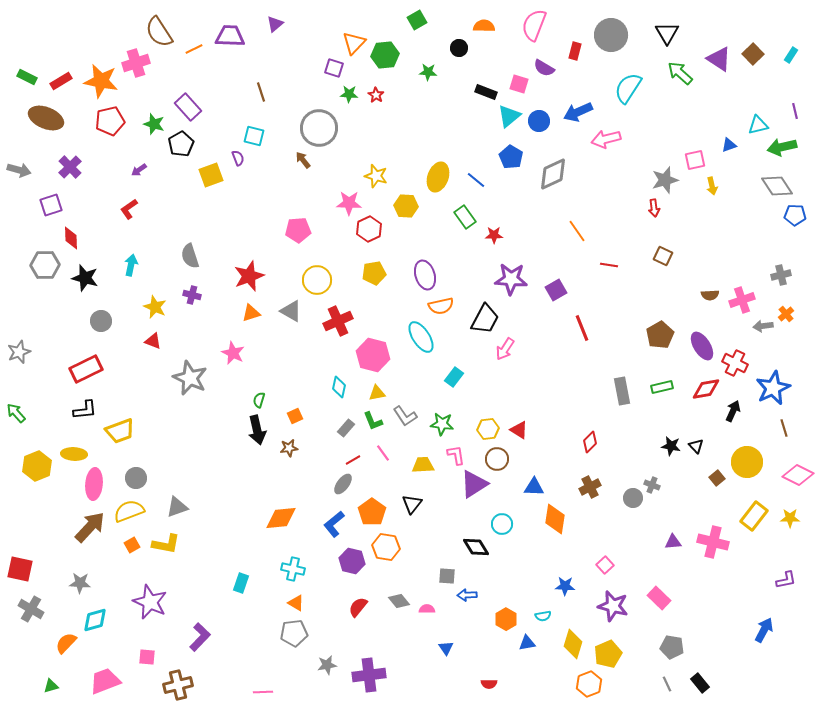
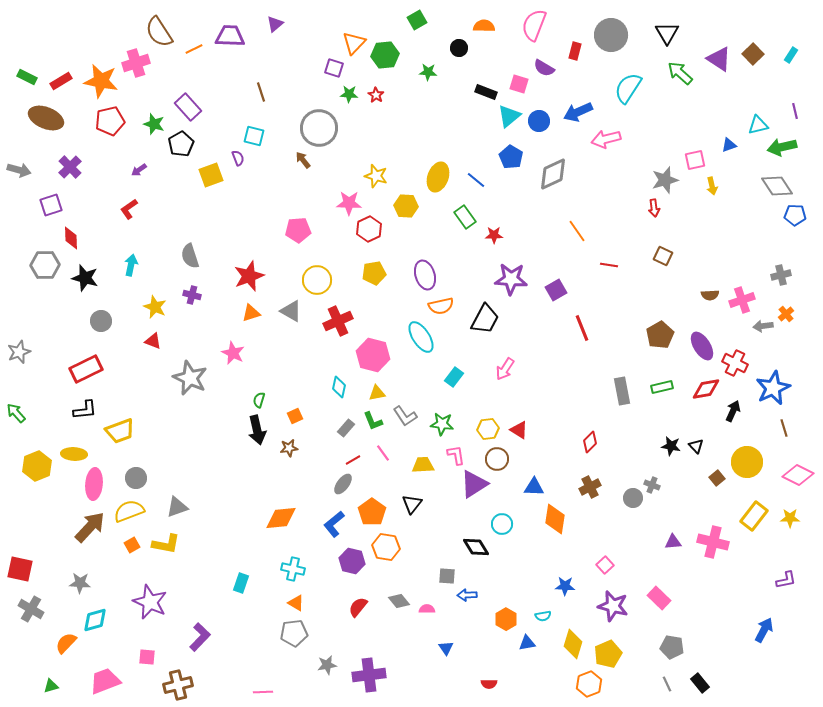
pink arrow at (505, 349): moved 20 px down
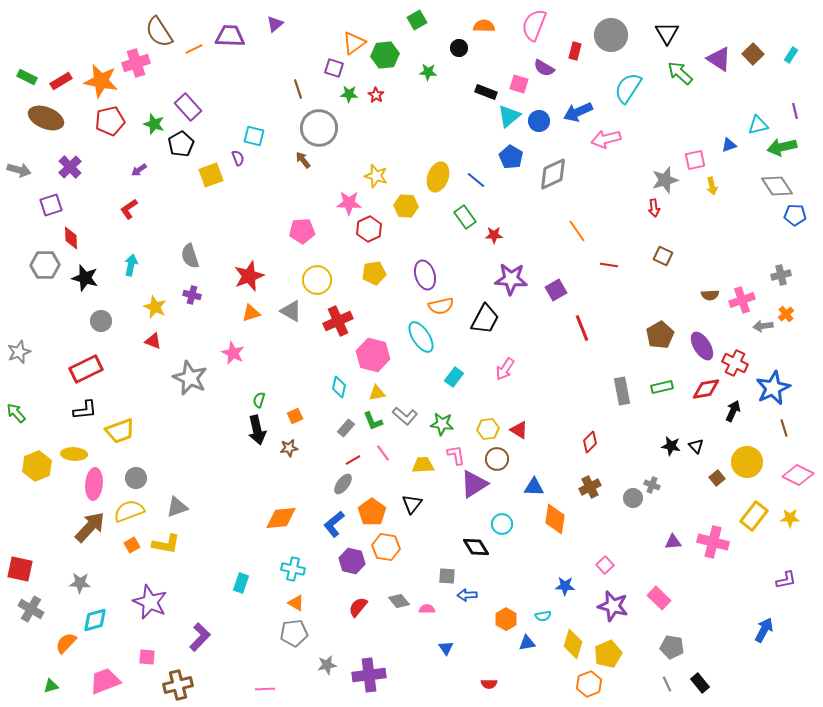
orange triangle at (354, 43): rotated 10 degrees clockwise
brown line at (261, 92): moved 37 px right, 3 px up
pink pentagon at (298, 230): moved 4 px right, 1 px down
gray L-shape at (405, 416): rotated 15 degrees counterclockwise
pink line at (263, 692): moved 2 px right, 3 px up
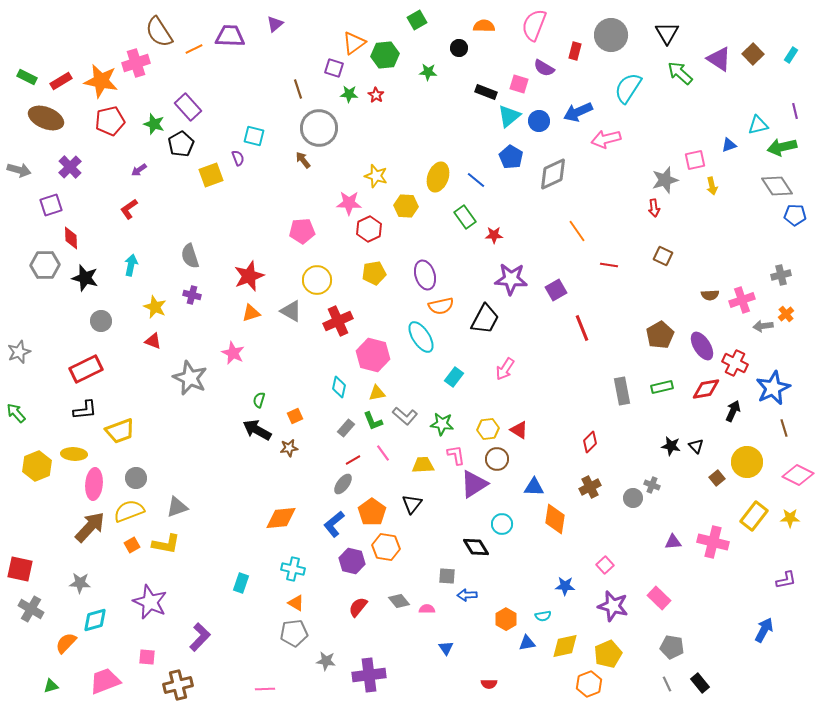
black arrow at (257, 430): rotated 132 degrees clockwise
yellow diamond at (573, 644): moved 8 px left, 2 px down; rotated 60 degrees clockwise
gray star at (327, 665): moved 1 px left, 4 px up; rotated 18 degrees clockwise
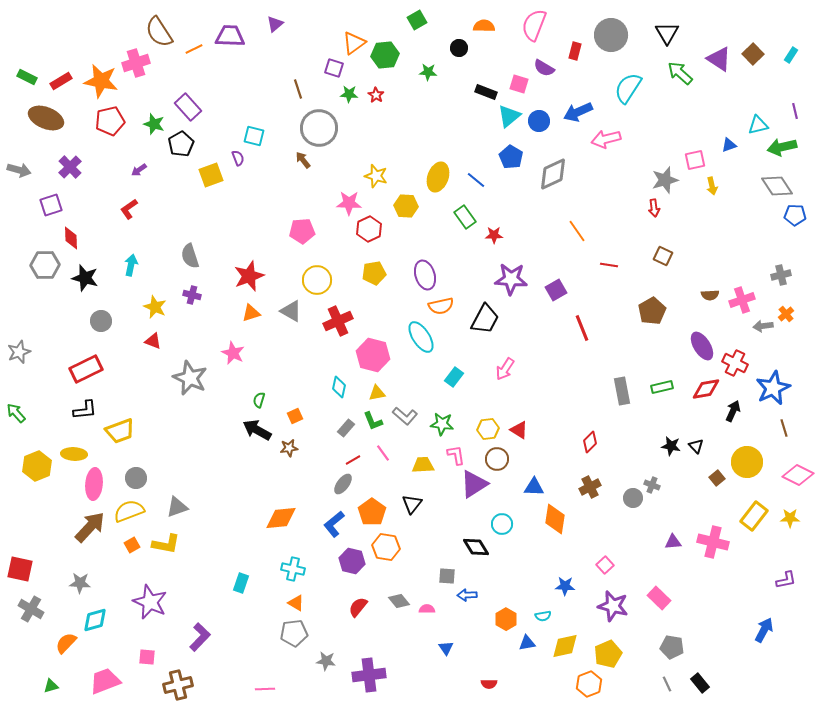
brown pentagon at (660, 335): moved 8 px left, 24 px up
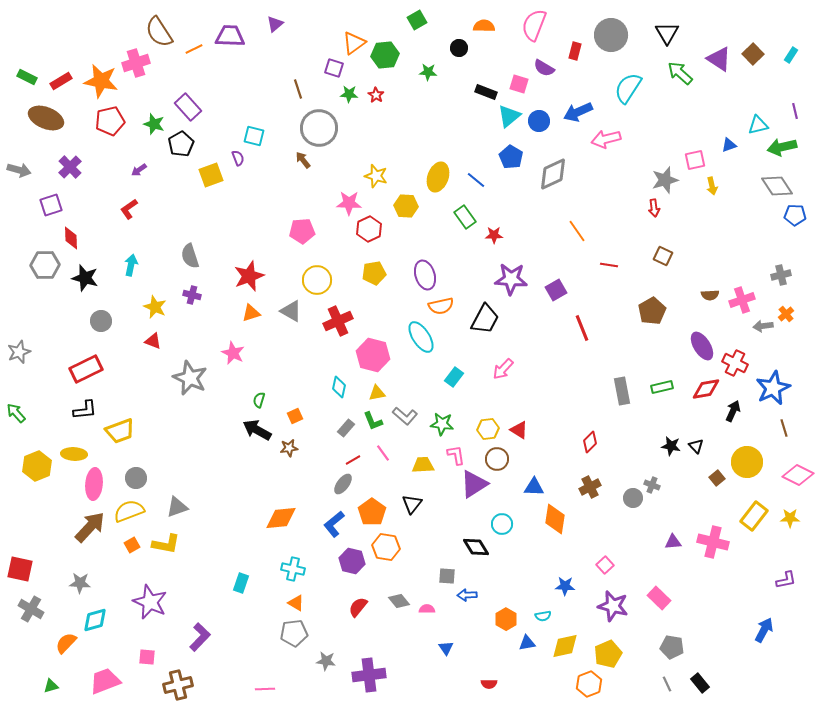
pink arrow at (505, 369): moved 2 px left; rotated 10 degrees clockwise
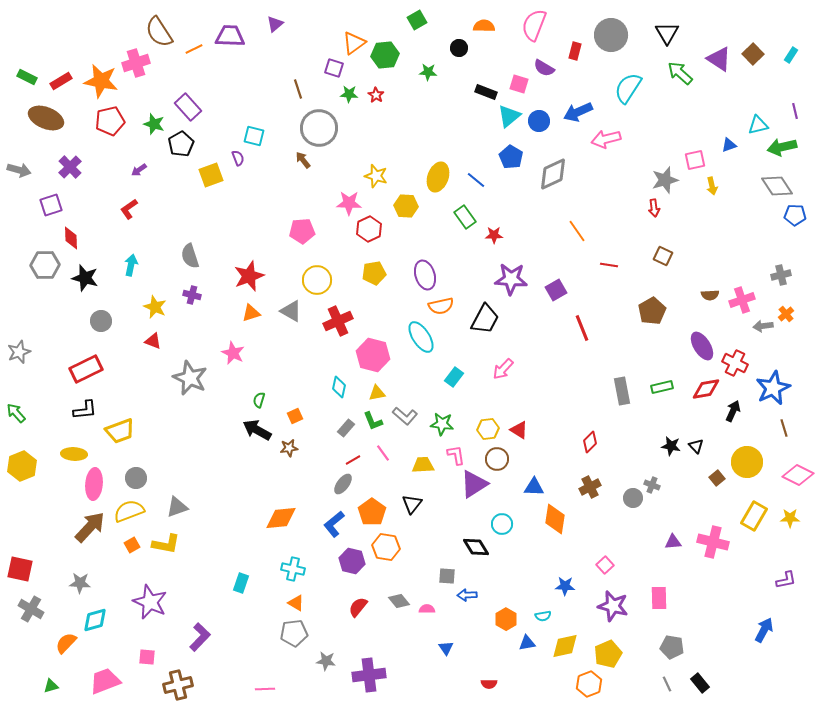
yellow hexagon at (37, 466): moved 15 px left
yellow rectangle at (754, 516): rotated 8 degrees counterclockwise
pink rectangle at (659, 598): rotated 45 degrees clockwise
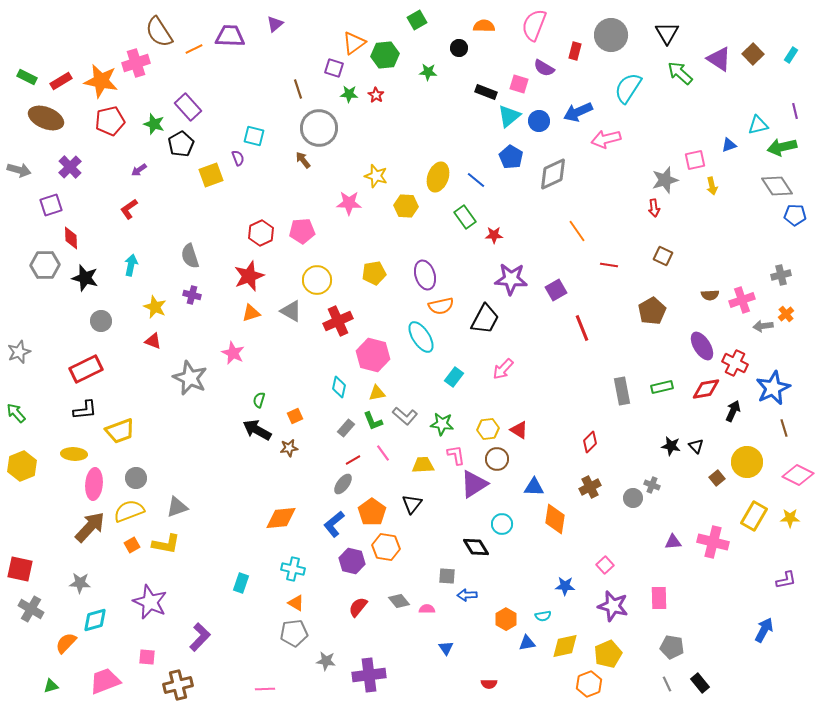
red hexagon at (369, 229): moved 108 px left, 4 px down
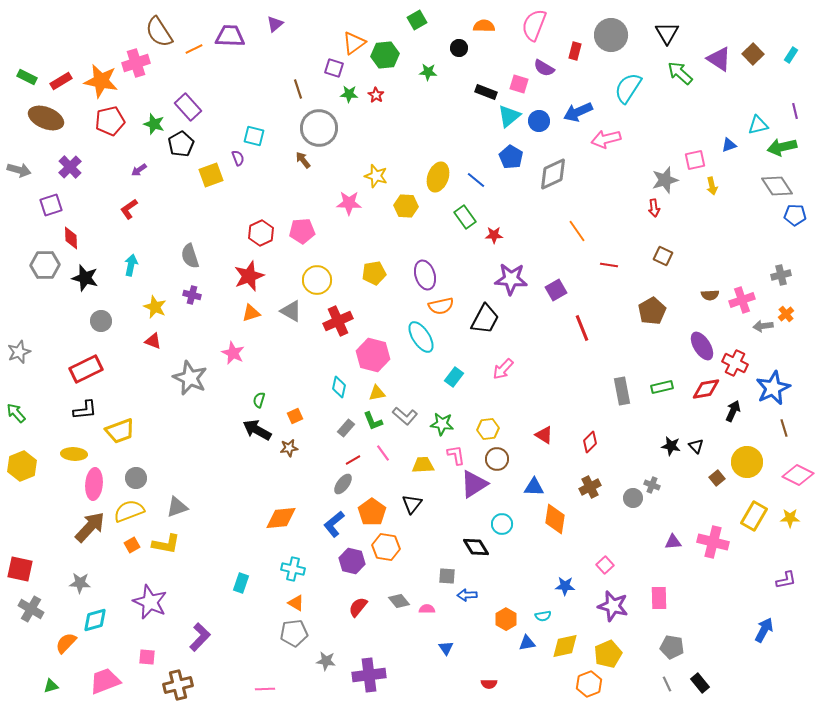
red triangle at (519, 430): moved 25 px right, 5 px down
